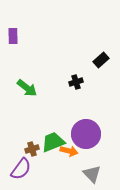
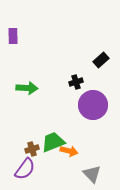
green arrow: rotated 35 degrees counterclockwise
purple circle: moved 7 px right, 29 px up
purple semicircle: moved 4 px right
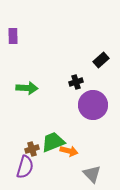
purple semicircle: moved 2 px up; rotated 20 degrees counterclockwise
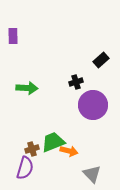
purple semicircle: moved 1 px down
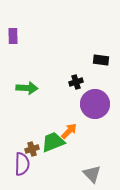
black rectangle: rotated 49 degrees clockwise
purple circle: moved 2 px right, 1 px up
orange arrow: moved 20 px up; rotated 60 degrees counterclockwise
purple semicircle: moved 3 px left, 4 px up; rotated 15 degrees counterclockwise
